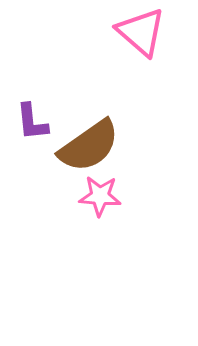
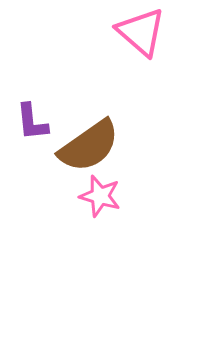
pink star: rotated 12 degrees clockwise
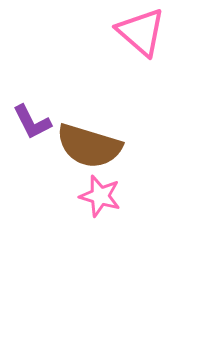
purple L-shape: rotated 21 degrees counterclockwise
brown semicircle: rotated 52 degrees clockwise
